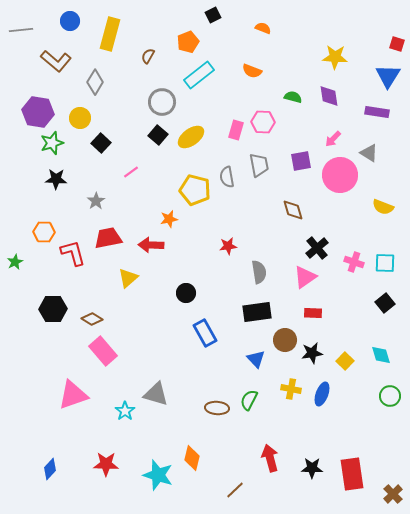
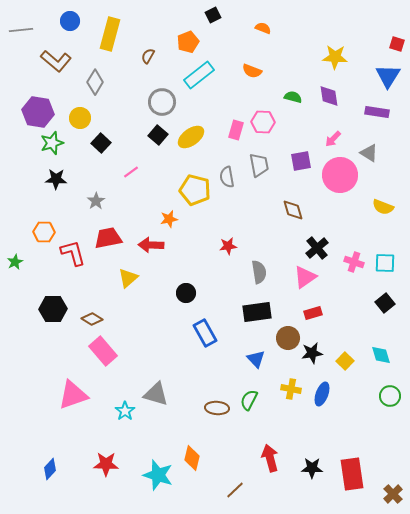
red rectangle at (313, 313): rotated 18 degrees counterclockwise
brown circle at (285, 340): moved 3 px right, 2 px up
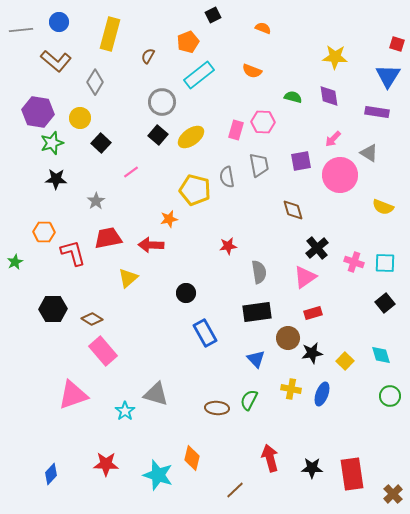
blue circle at (70, 21): moved 11 px left, 1 px down
blue diamond at (50, 469): moved 1 px right, 5 px down
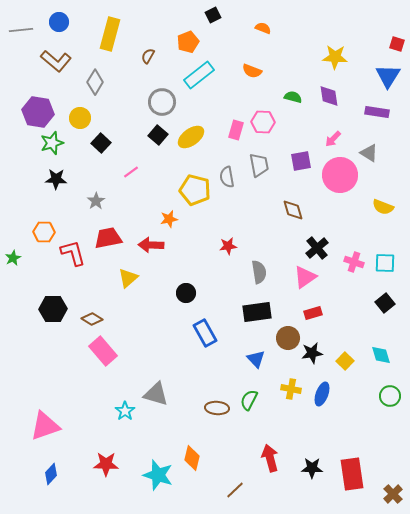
green star at (15, 262): moved 2 px left, 4 px up
pink triangle at (73, 395): moved 28 px left, 31 px down
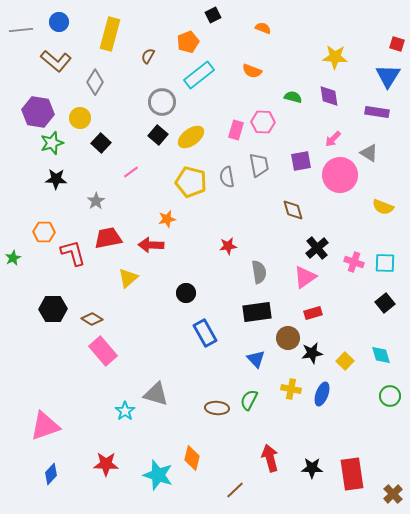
yellow pentagon at (195, 190): moved 4 px left, 8 px up
orange star at (169, 219): moved 2 px left
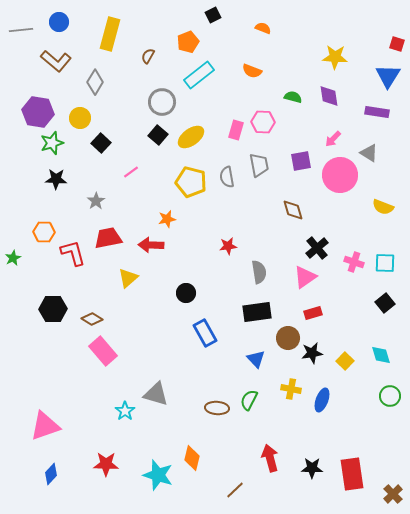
blue ellipse at (322, 394): moved 6 px down
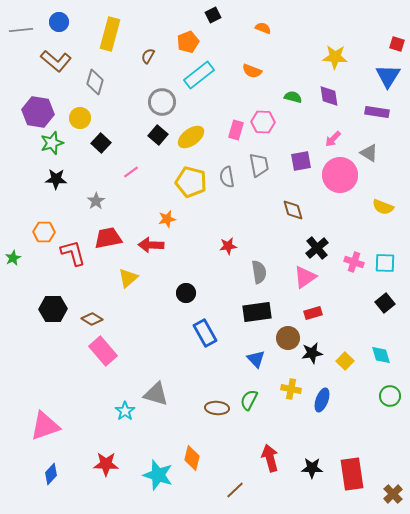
gray diamond at (95, 82): rotated 15 degrees counterclockwise
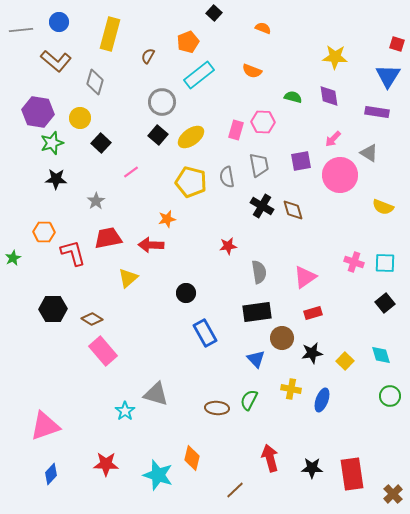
black square at (213, 15): moved 1 px right, 2 px up; rotated 21 degrees counterclockwise
black cross at (317, 248): moved 55 px left, 42 px up; rotated 20 degrees counterclockwise
brown circle at (288, 338): moved 6 px left
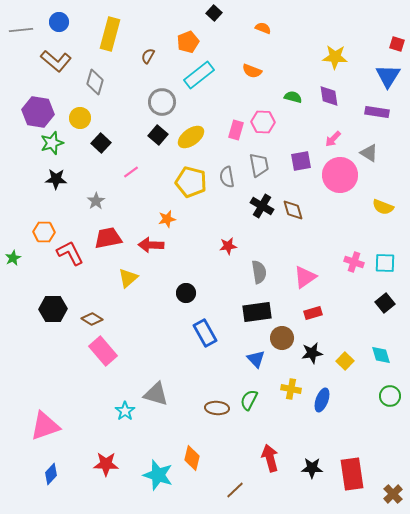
red L-shape at (73, 253): moved 3 px left; rotated 12 degrees counterclockwise
